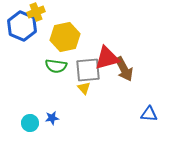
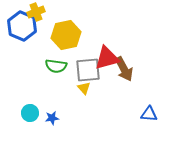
yellow hexagon: moved 1 px right, 2 px up
cyan circle: moved 10 px up
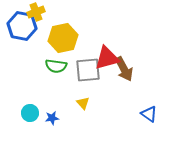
blue hexagon: rotated 12 degrees counterclockwise
yellow hexagon: moved 3 px left, 3 px down
yellow triangle: moved 1 px left, 15 px down
blue triangle: rotated 30 degrees clockwise
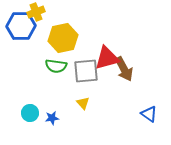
blue hexagon: moved 1 px left; rotated 12 degrees counterclockwise
gray square: moved 2 px left, 1 px down
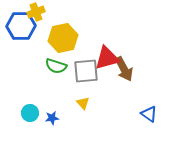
green semicircle: rotated 10 degrees clockwise
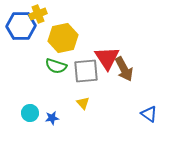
yellow cross: moved 2 px right, 2 px down
red triangle: rotated 48 degrees counterclockwise
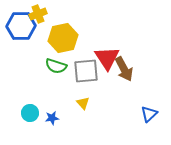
blue triangle: rotated 42 degrees clockwise
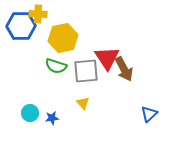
yellow cross: rotated 24 degrees clockwise
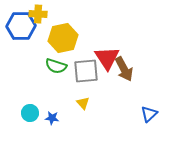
blue star: rotated 16 degrees clockwise
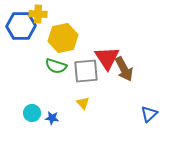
cyan circle: moved 2 px right
